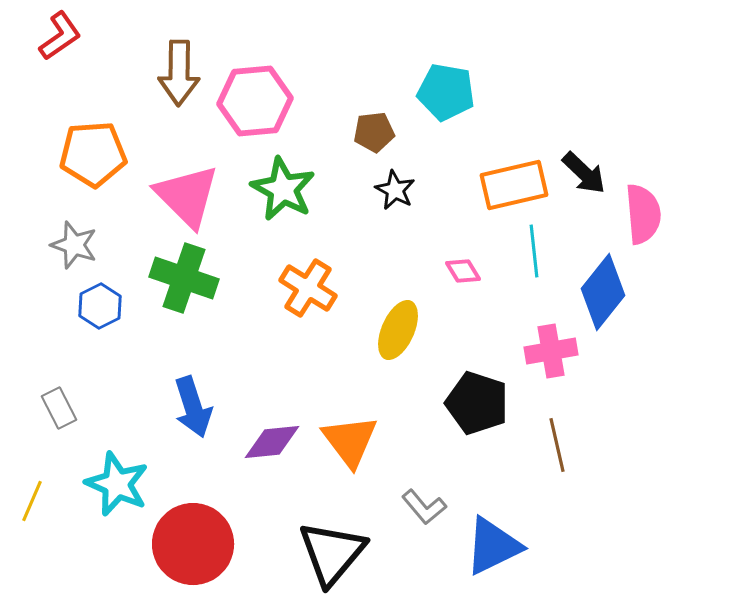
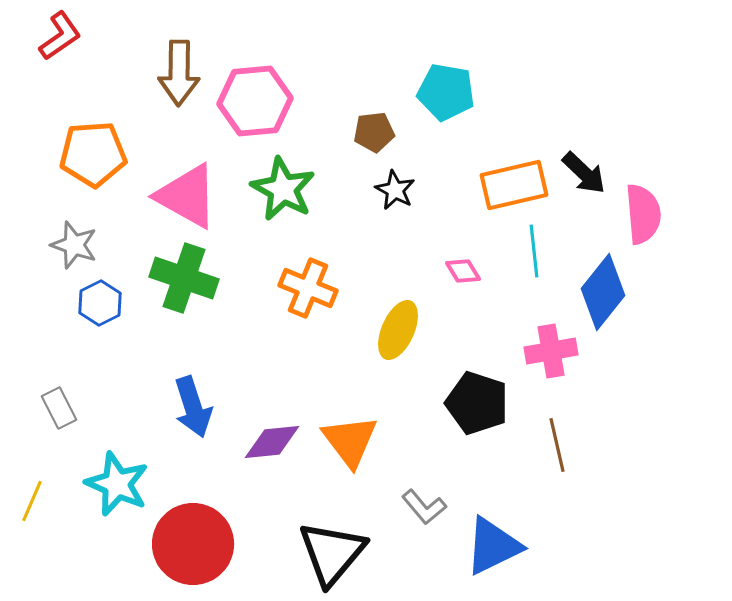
pink triangle: rotated 16 degrees counterclockwise
orange cross: rotated 10 degrees counterclockwise
blue hexagon: moved 3 px up
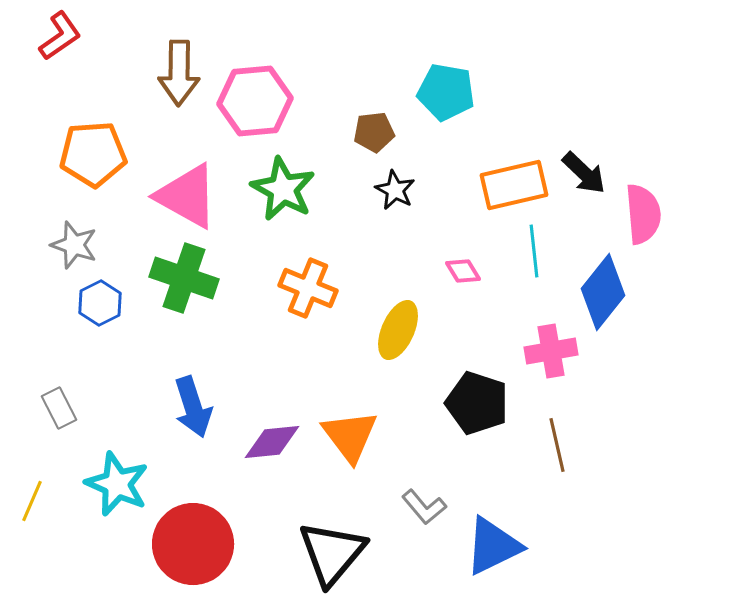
orange triangle: moved 5 px up
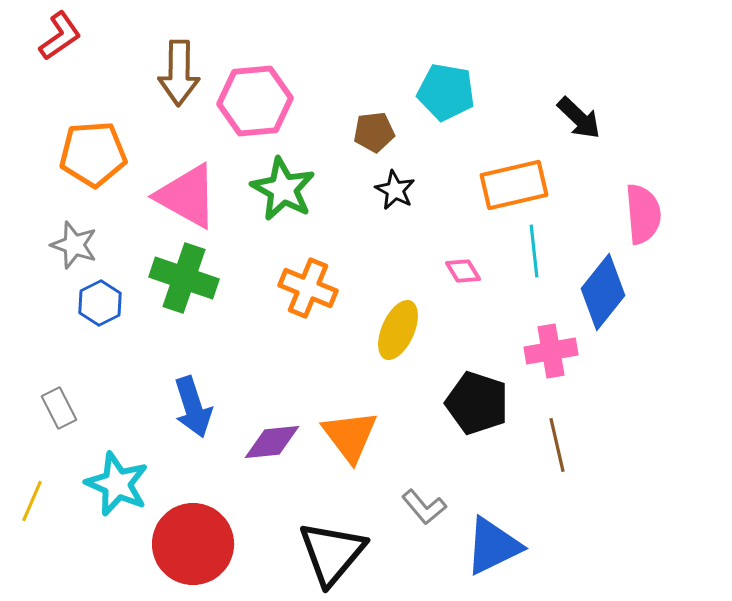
black arrow: moved 5 px left, 55 px up
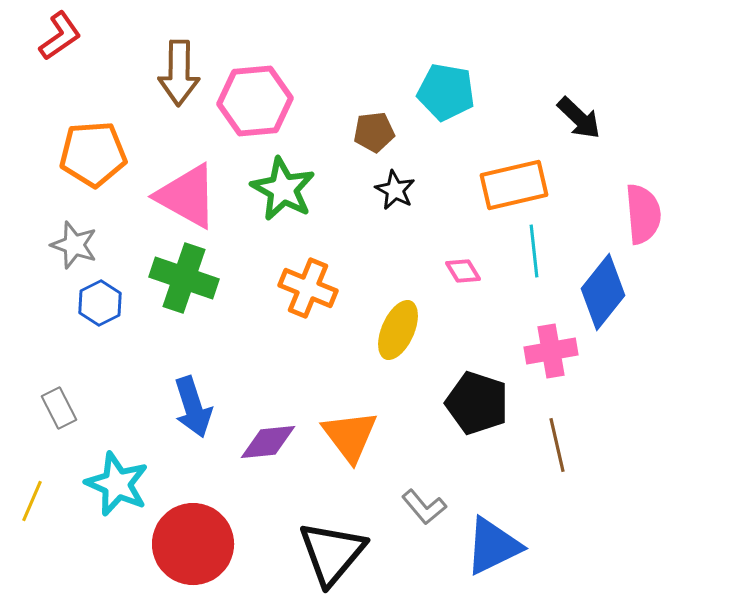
purple diamond: moved 4 px left
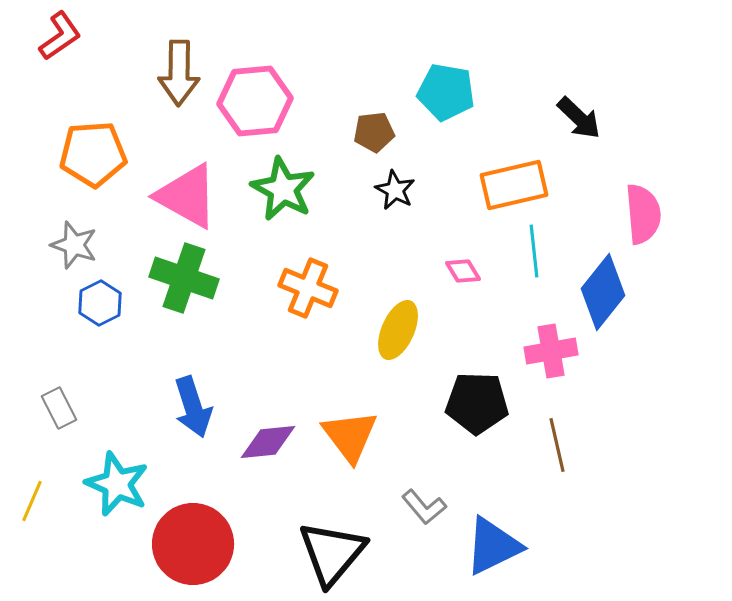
black pentagon: rotated 16 degrees counterclockwise
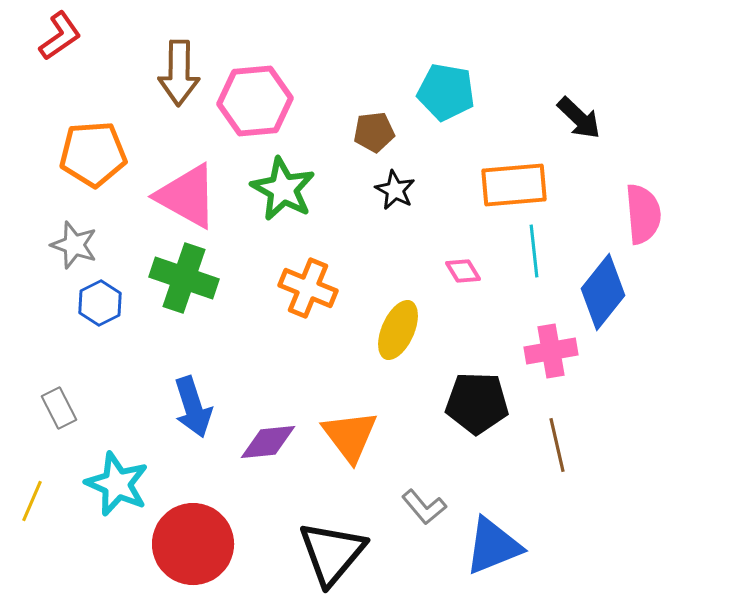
orange rectangle: rotated 8 degrees clockwise
blue triangle: rotated 4 degrees clockwise
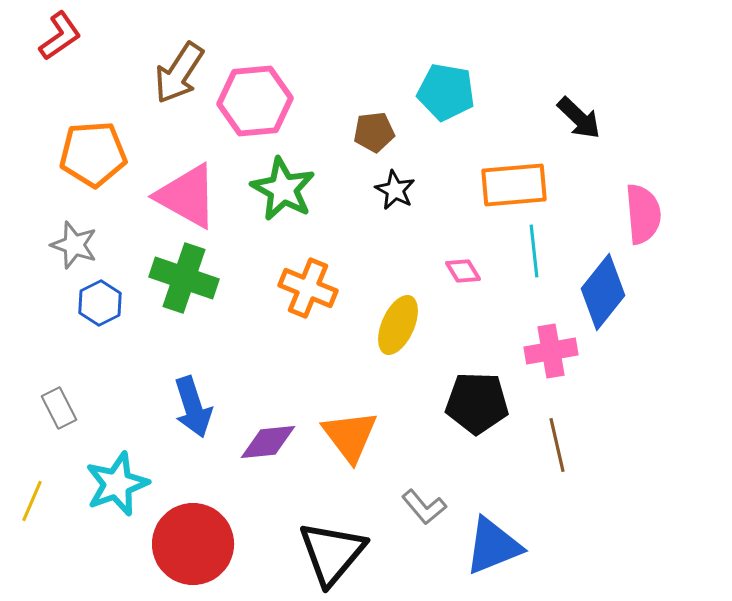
brown arrow: rotated 32 degrees clockwise
yellow ellipse: moved 5 px up
cyan star: rotated 28 degrees clockwise
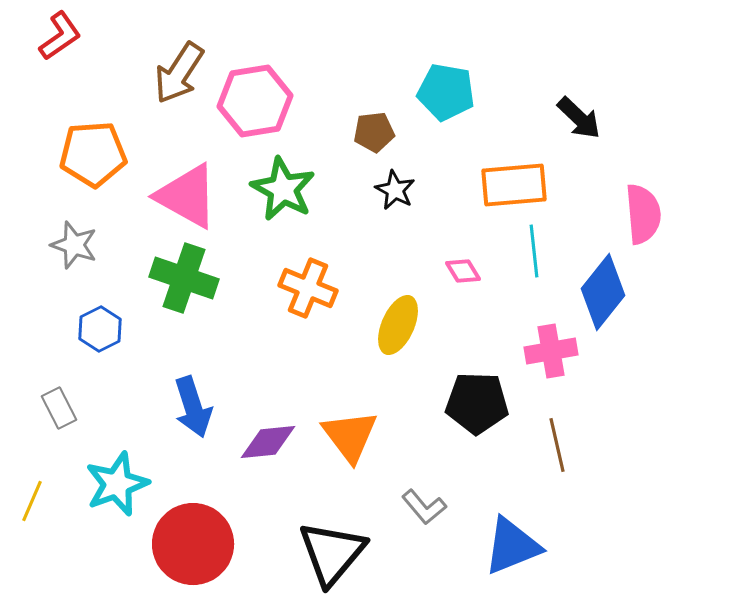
pink hexagon: rotated 4 degrees counterclockwise
blue hexagon: moved 26 px down
blue triangle: moved 19 px right
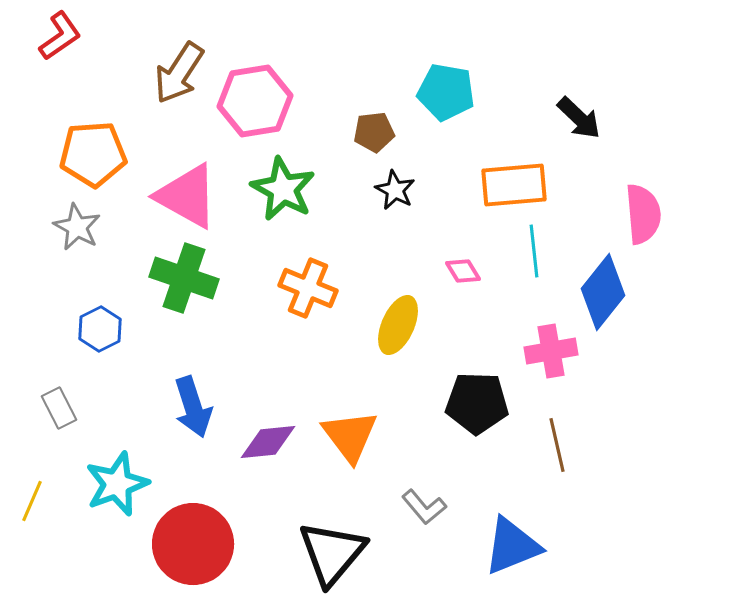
gray star: moved 3 px right, 18 px up; rotated 9 degrees clockwise
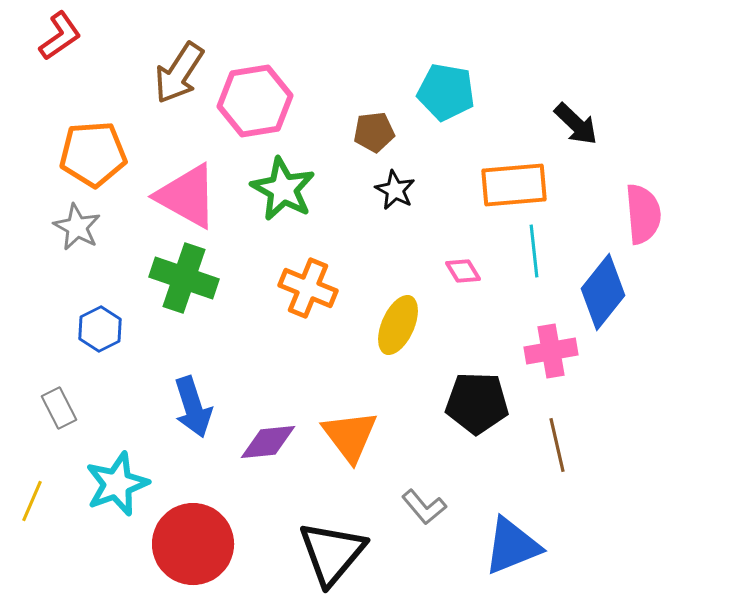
black arrow: moved 3 px left, 6 px down
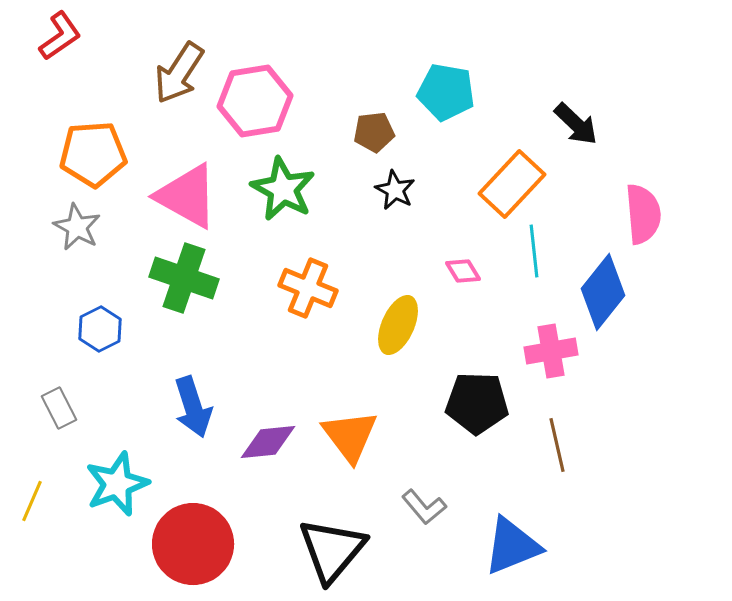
orange rectangle: moved 2 px left, 1 px up; rotated 42 degrees counterclockwise
black triangle: moved 3 px up
